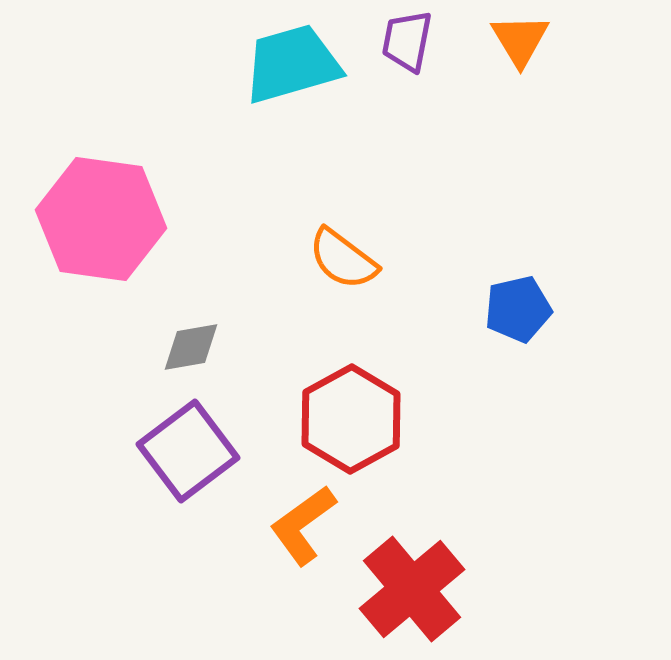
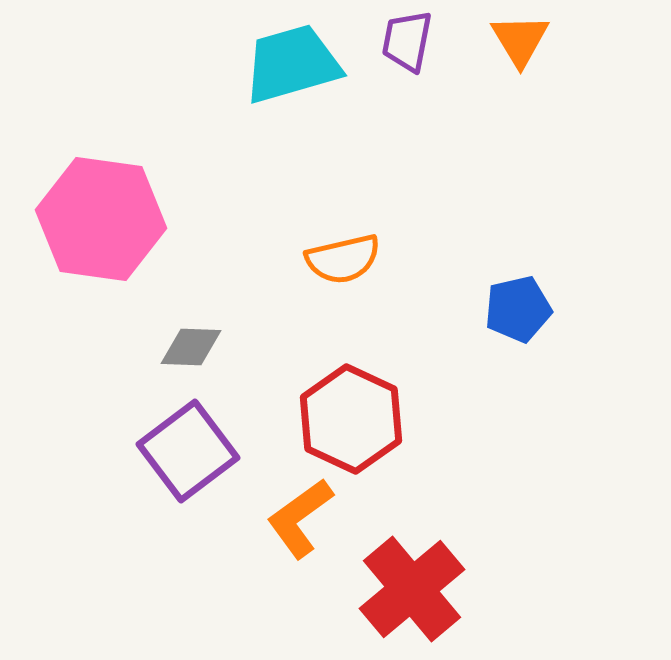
orange semicircle: rotated 50 degrees counterclockwise
gray diamond: rotated 12 degrees clockwise
red hexagon: rotated 6 degrees counterclockwise
orange L-shape: moved 3 px left, 7 px up
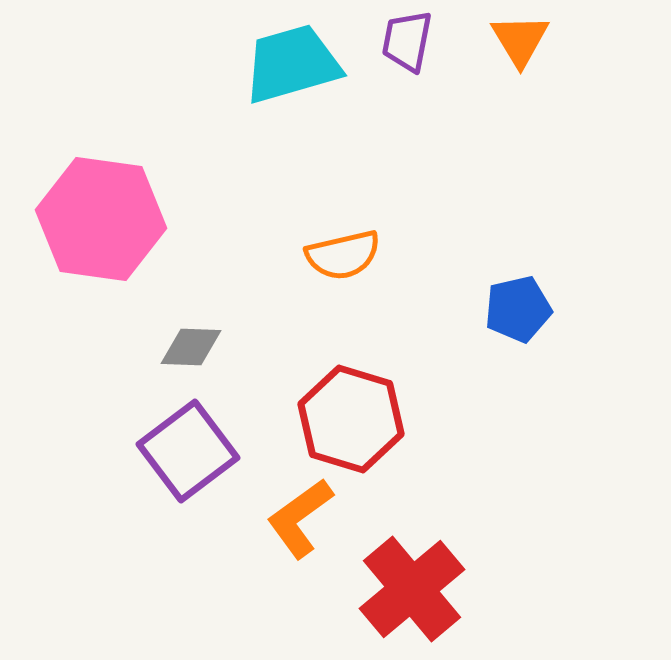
orange semicircle: moved 4 px up
red hexagon: rotated 8 degrees counterclockwise
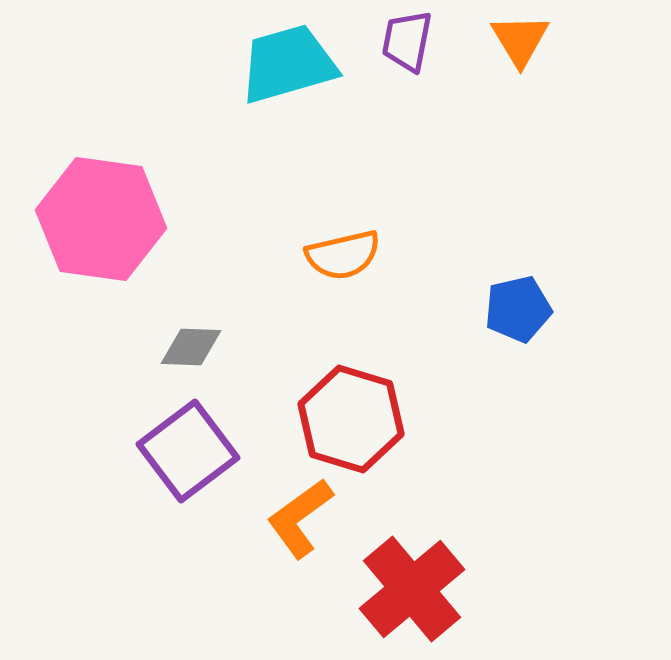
cyan trapezoid: moved 4 px left
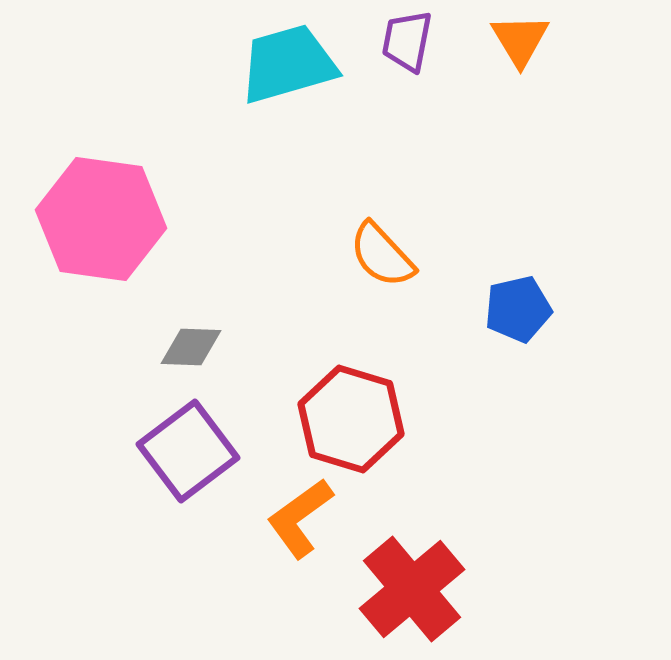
orange semicircle: moved 39 px right; rotated 60 degrees clockwise
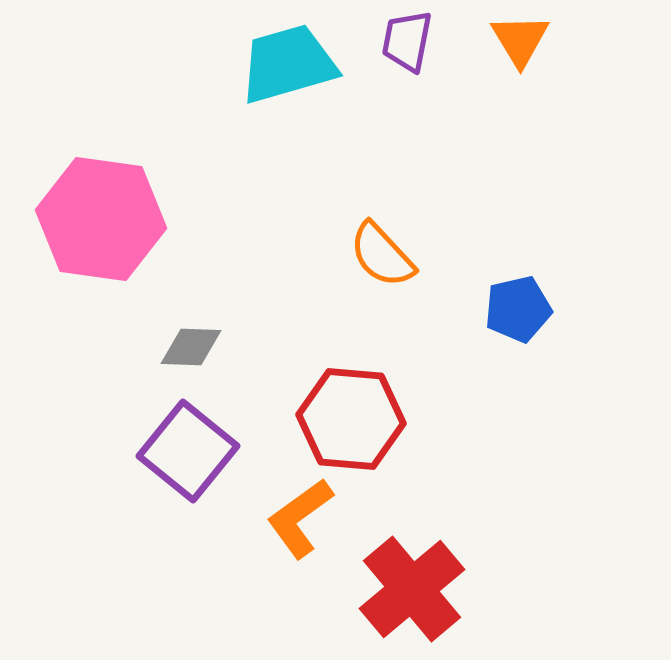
red hexagon: rotated 12 degrees counterclockwise
purple square: rotated 14 degrees counterclockwise
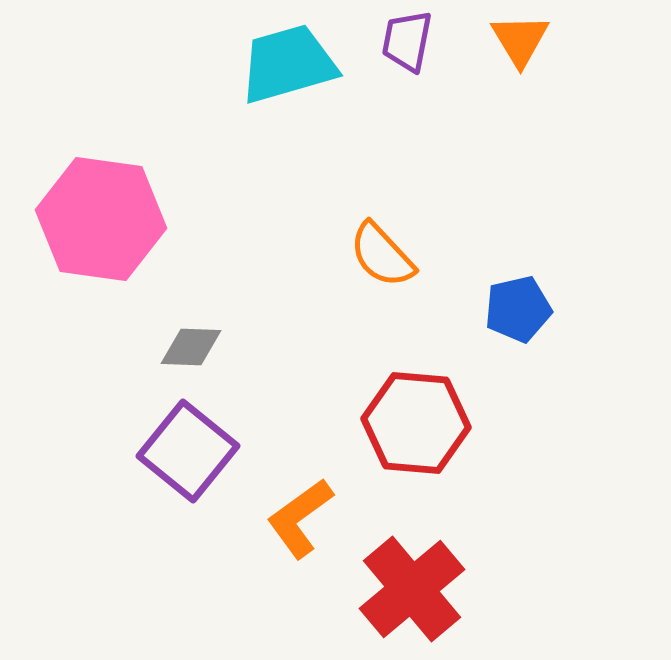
red hexagon: moved 65 px right, 4 px down
